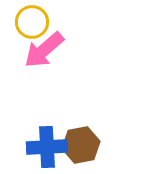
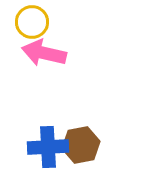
pink arrow: moved 3 px down; rotated 54 degrees clockwise
blue cross: moved 1 px right
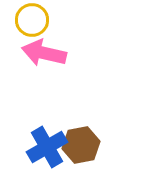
yellow circle: moved 2 px up
blue cross: moved 1 px left; rotated 27 degrees counterclockwise
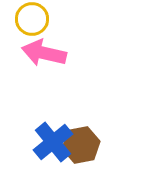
yellow circle: moved 1 px up
blue cross: moved 6 px right, 5 px up; rotated 9 degrees counterclockwise
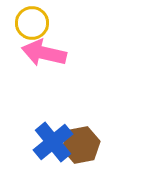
yellow circle: moved 4 px down
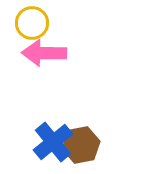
pink arrow: rotated 12 degrees counterclockwise
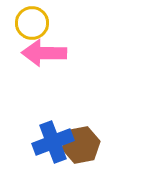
blue cross: rotated 18 degrees clockwise
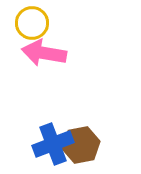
pink arrow: rotated 9 degrees clockwise
blue cross: moved 2 px down
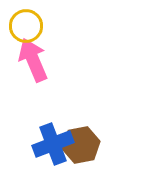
yellow circle: moved 6 px left, 3 px down
pink arrow: moved 11 px left, 7 px down; rotated 57 degrees clockwise
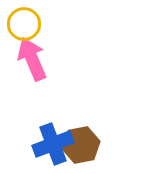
yellow circle: moved 2 px left, 2 px up
pink arrow: moved 1 px left, 1 px up
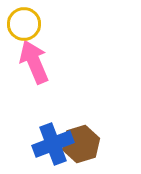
pink arrow: moved 2 px right, 3 px down
brown hexagon: moved 1 px up; rotated 6 degrees counterclockwise
